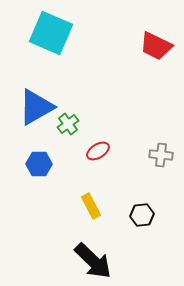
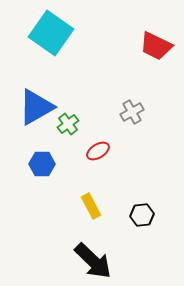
cyan square: rotated 12 degrees clockwise
gray cross: moved 29 px left, 43 px up; rotated 35 degrees counterclockwise
blue hexagon: moved 3 px right
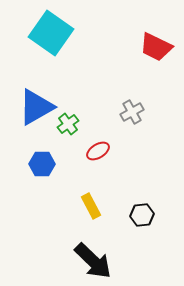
red trapezoid: moved 1 px down
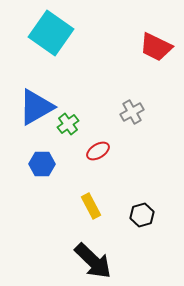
black hexagon: rotated 10 degrees counterclockwise
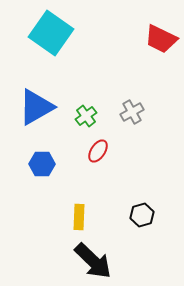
red trapezoid: moved 5 px right, 8 px up
green cross: moved 18 px right, 8 px up
red ellipse: rotated 25 degrees counterclockwise
yellow rectangle: moved 12 px left, 11 px down; rotated 30 degrees clockwise
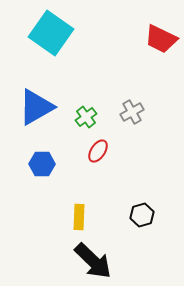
green cross: moved 1 px down
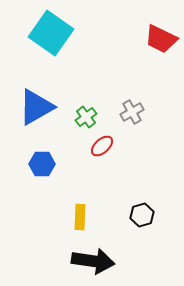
red ellipse: moved 4 px right, 5 px up; rotated 15 degrees clockwise
yellow rectangle: moved 1 px right
black arrow: rotated 36 degrees counterclockwise
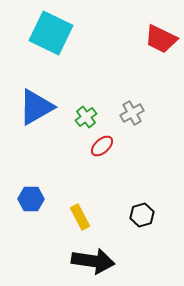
cyan square: rotated 9 degrees counterclockwise
gray cross: moved 1 px down
blue hexagon: moved 11 px left, 35 px down
yellow rectangle: rotated 30 degrees counterclockwise
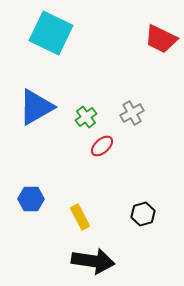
black hexagon: moved 1 px right, 1 px up
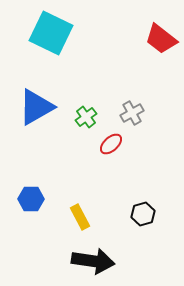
red trapezoid: rotated 12 degrees clockwise
red ellipse: moved 9 px right, 2 px up
